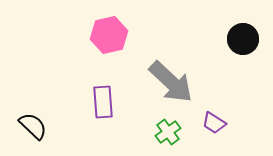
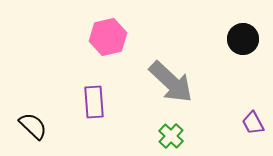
pink hexagon: moved 1 px left, 2 px down
purple rectangle: moved 9 px left
purple trapezoid: moved 39 px right; rotated 30 degrees clockwise
green cross: moved 3 px right, 4 px down; rotated 10 degrees counterclockwise
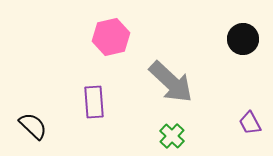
pink hexagon: moved 3 px right
purple trapezoid: moved 3 px left
green cross: moved 1 px right
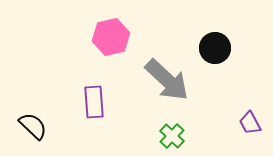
black circle: moved 28 px left, 9 px down
gray arrow: moved 4 px left, 2 px up
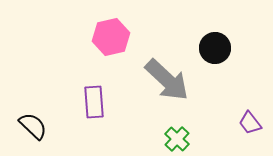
purple trapezoid: rotated 10 degrees counterclockwise
green cross: moved 5 px right, 3 px down
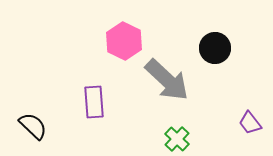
pink hexagon: moved 13 px right, 4 px down; rotated 21 degrees counterclockwise
